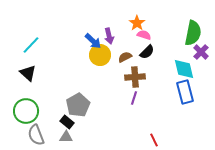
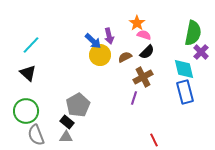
brown cross: moved 8 px right; rotated 24 degrees counterclockwise
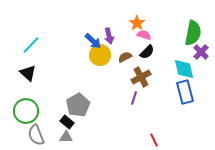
brown cross: moved 2 px left
